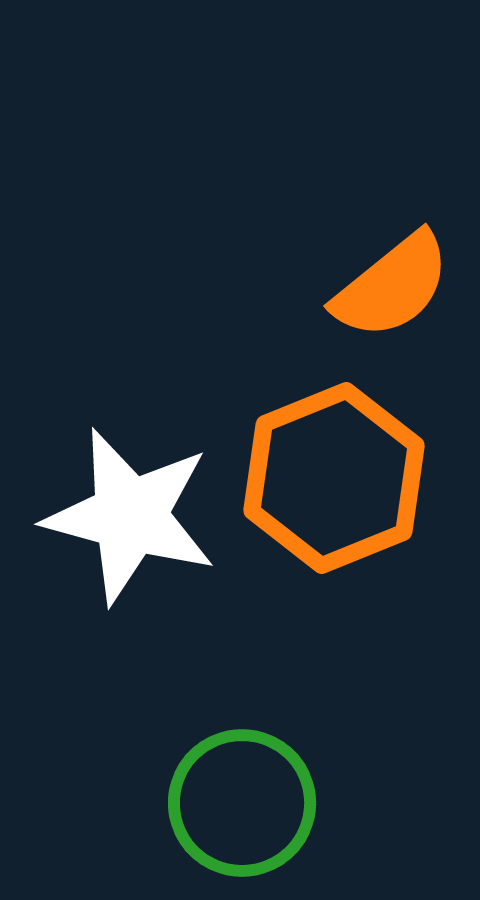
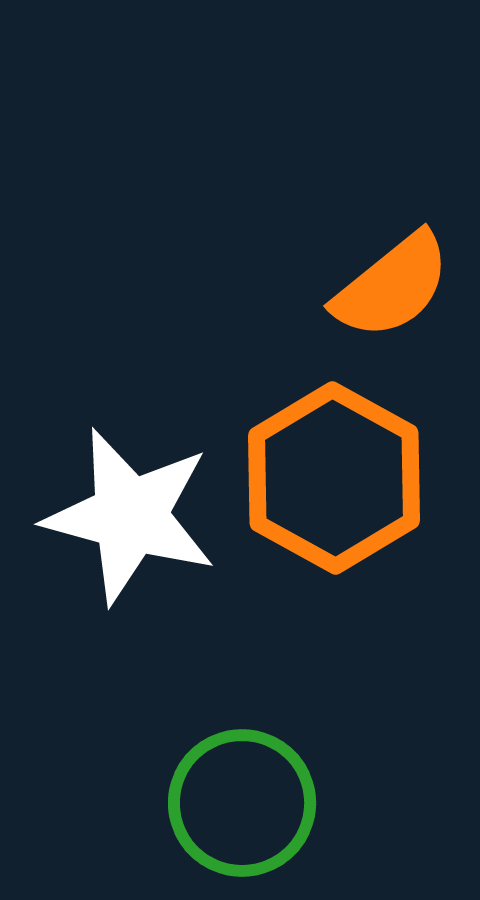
orange hexagon: rotated 9 degrees counterclockwise
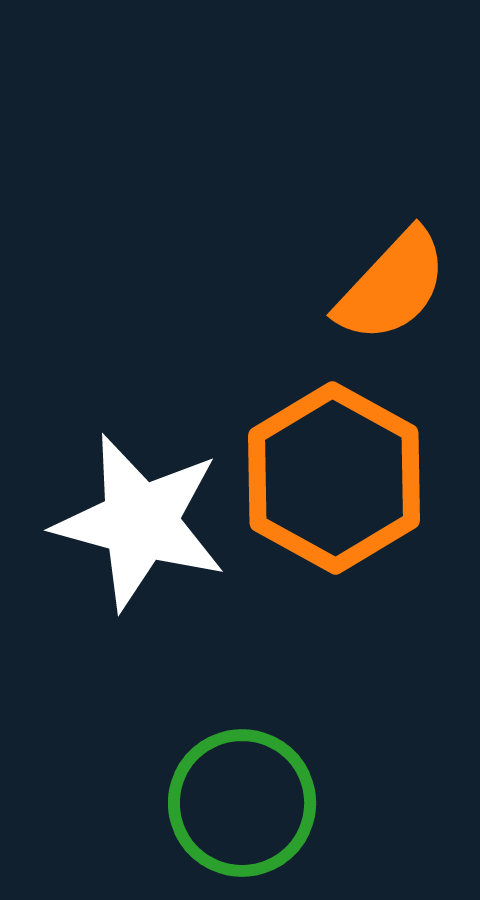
orange semicircle: rotated 8 degrees counterclockwise
white star: moved 10 px right, 6 px down
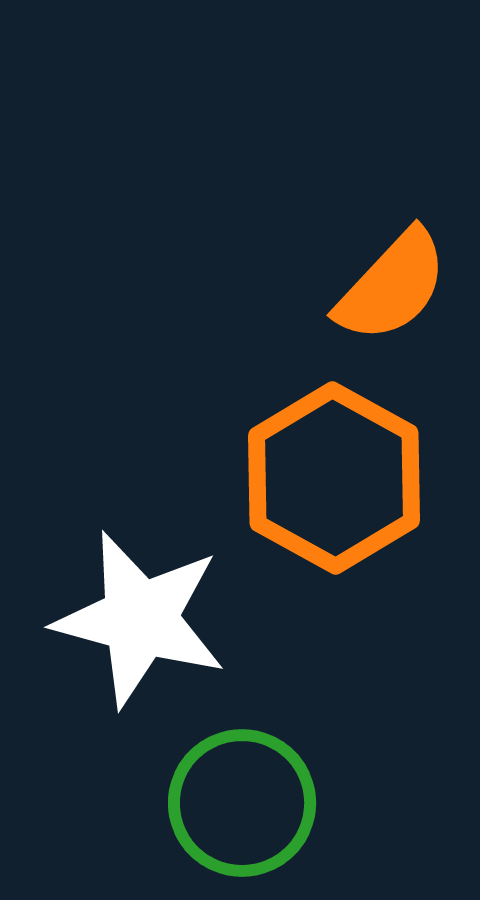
white star: moved 97 px down
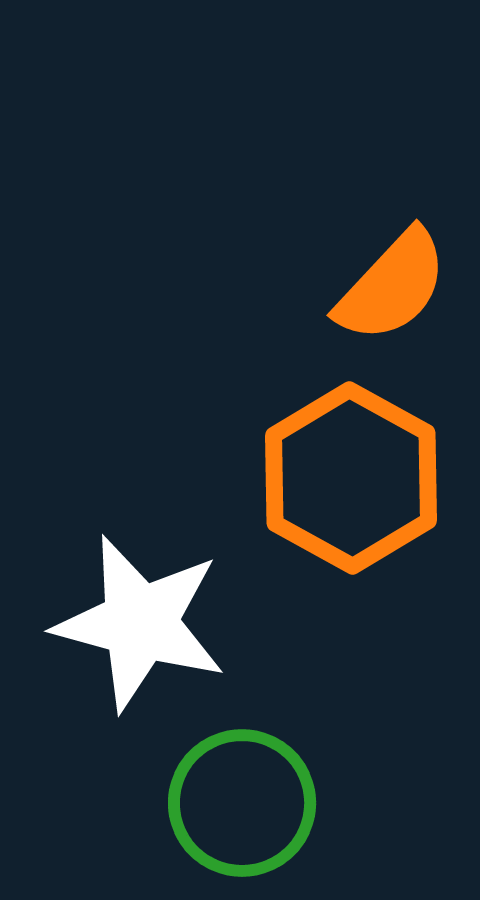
orange hexagon: moved 17 px right
white star: moved 4 px down
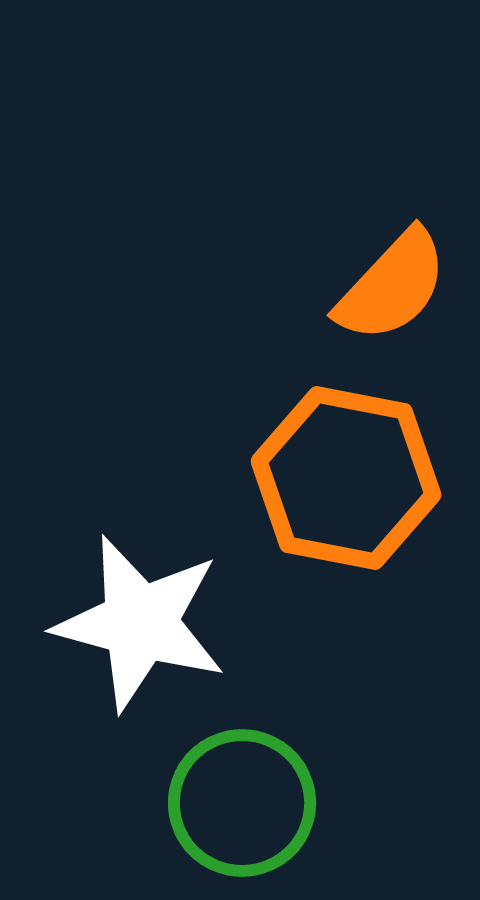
orange hexagon: moved 5 px left; rotated 18 degrees counterclockwise
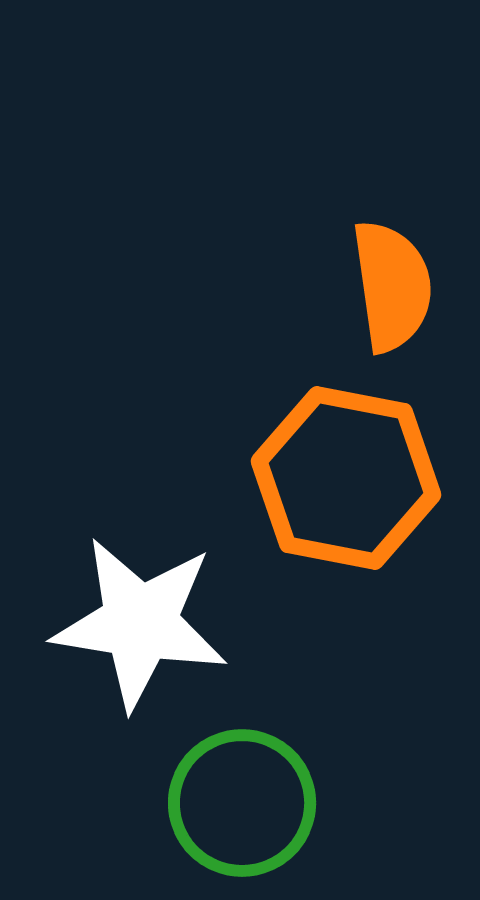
orange semicircle: rotated 51 degrees counterclockwise
white star: rotated 6 degrees counterclockwise
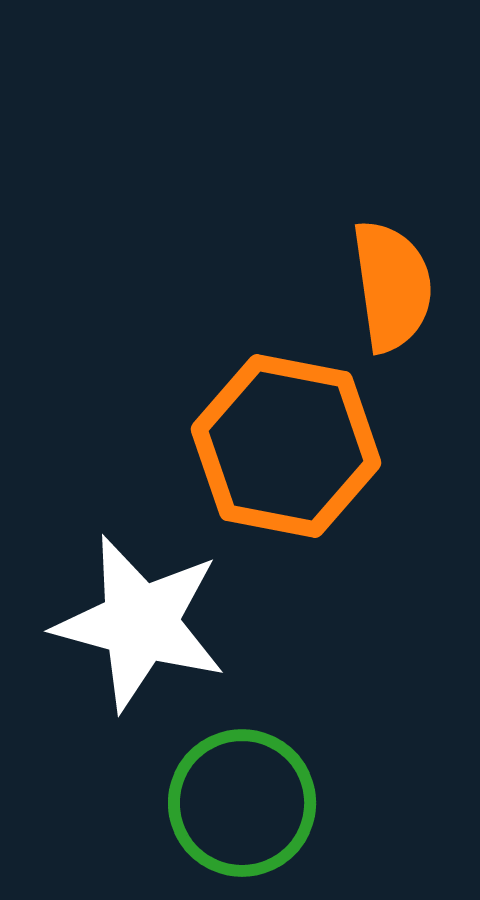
orange hexagon: moved 60 px left, 32 px up
white star: rotated 6 degrees clockwise
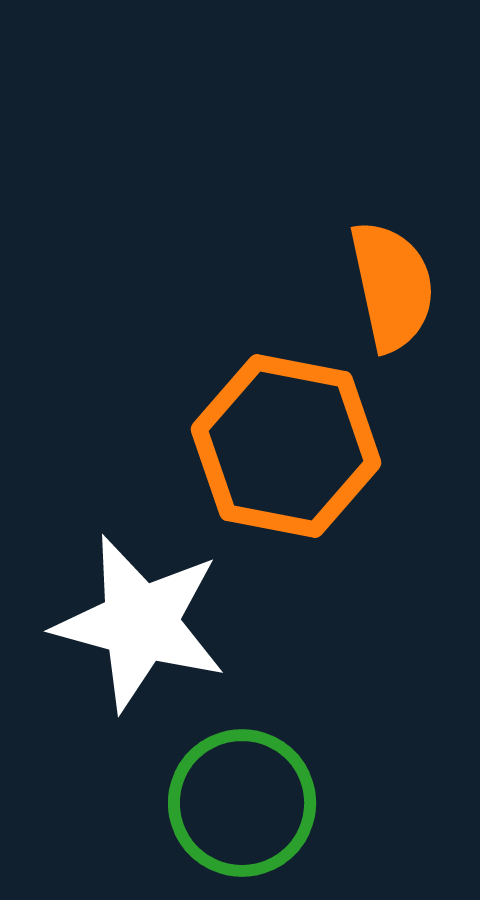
orange semicircle: rotated 4 degrees counterclockwise
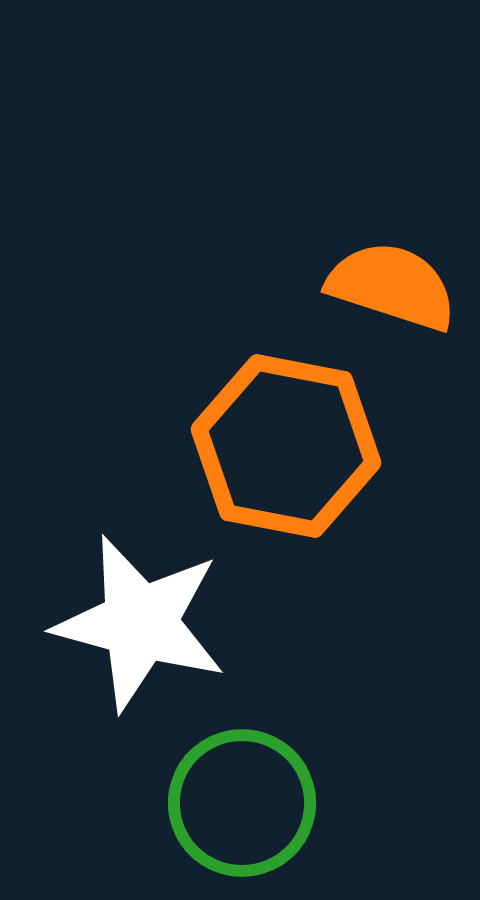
orange semicircle: rotated 60 degrees counterclockwise
